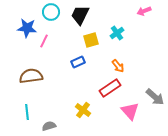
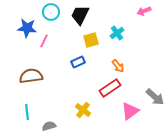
pink triangle: rotated 36 degrees clockwise
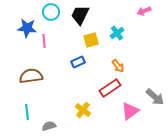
pink line: rotated 32 degrees counterclockwise
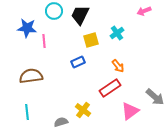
cyan circle: moved 3 px right, 1 px up
gray semicircle: moved 12 px right, 4 px up
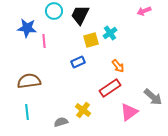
cyan cross: moved 7 px left
brown semicircle: moved 2 px left, 5 px down
gray arrow: moved 2 px left
pink triangle: moved 1 px left, 1 px down
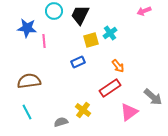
cyan line: rotated 21 degrees counterclockwise
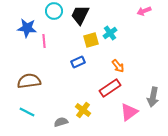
gray arrow: rotated 60 degrees clockwise
cyan line: rotated 35 degrees counterclockwise
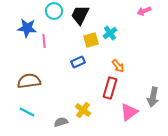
red rectangle: rotated 40 degrees counterclockwise
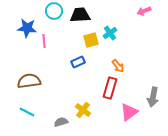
black trapezoid: rotated 60 degrees clockwise
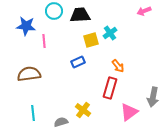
blue star: moved 1 px left, 2 px up
brown semicircle: moved 7 px up
cyan line: moved 6 px right, 1 px down; rotated 56 degrees clockwise
